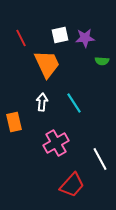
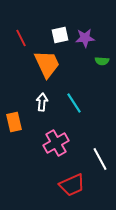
red trapezoid: rotated 24 degrees clockwise
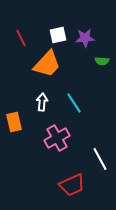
white square: moved 2 px left
orange trapezoid: rotated 68 degrees clockwise
pink cross: moved 1 px right, 5 px up
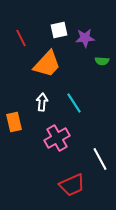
white square: moved 1 px right, 5 px up
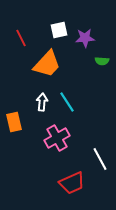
cyan line: moved 7 px left, 1 px up
red trapezoid: moved 2 px up
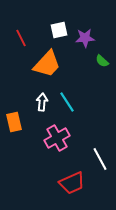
green semicircle: rotated 40 degrees clockwise
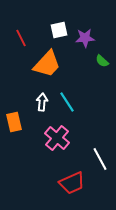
pink cross: rotated 20 degrees counterclockwise
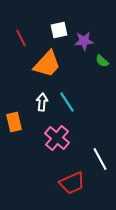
purple star: moved 1 px left, 3 px down
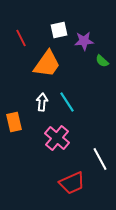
orange trapezoid: rotated 8 degrees counterclockwise
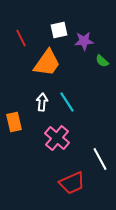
orange trapezoid: moved 1 px up
